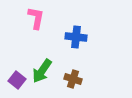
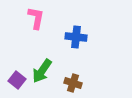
brown cross: moved 4 px down
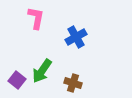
blue cross: rotated 35 degrees counterclockwise
